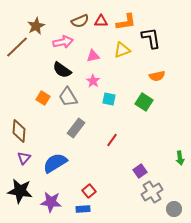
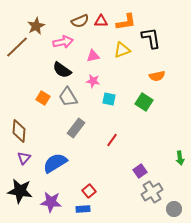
pink star: rotated 24 degrees counterclockwise
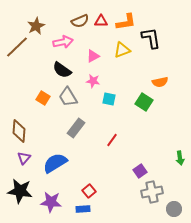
pink triangle: rotated 16 degrees counterclockwise
orange semicircle: moved 3 px right, 6 px down
gray cross: rotated 20 degrees clockwise
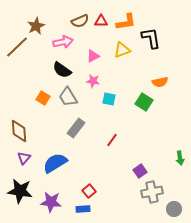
brown diamond: rotated 10 degrees counterclockwise
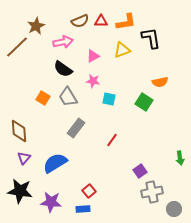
black semicircle: moved 1 px right, 1 px up
